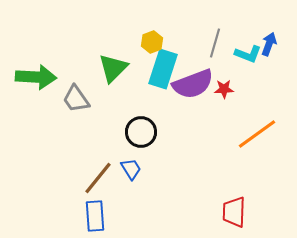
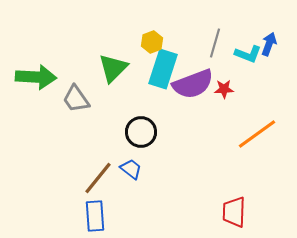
blue trapezoid: rotated 20 degrees counterclockwise
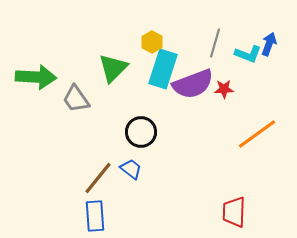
yellow hexagon: rotated 10 degrees counterclockwise
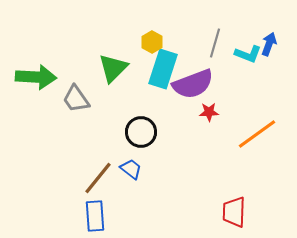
red star: moved 15 px left, 23 px down
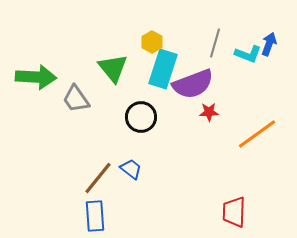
green triangle: rotated 24 degrees counterclockwise
black circle: moved 15 px up
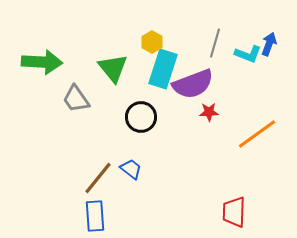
green arrow: moved 6 px right, 15 px up
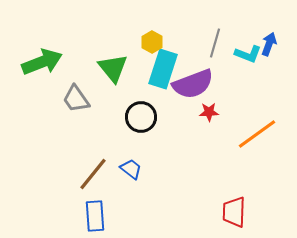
green arrow: rotated 24 degrees counterclockwise
brown line: moved 5 px left, 4 px up
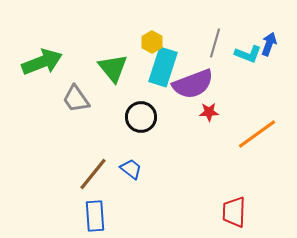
cyan rectangle: moved 2 px up
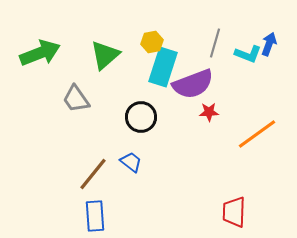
yellow hexagon: rotated 20 degrees clockwise
green arrow: moved 2 px left, 9 px up
green triangle: moved 8 px left, 13 px up; rotated 28 degrees clockwise
blue trapezoid: moved 7 px up
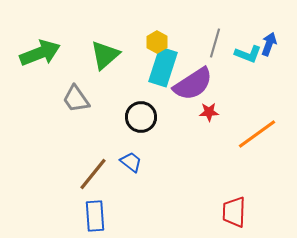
yellow hexagon: moved 5 px right; rotated 20 degrees counterclockwise
purple semicircle: rotated 12 degrees counterclockwise
